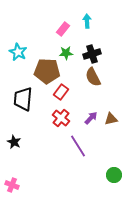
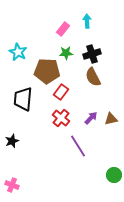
black star: moved 2 px left, 1 px up; rotated 24 degrees clockwise
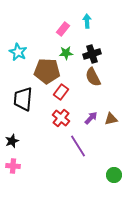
pink cross: moved 1 px right, 19 px up; rotated 16 degrees counterclockwise
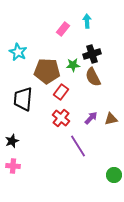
green star: moved 7 px right, 12 px down
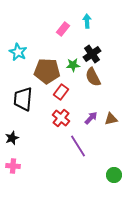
black cross: rotated 18 degrees counterclockwise
black star: moved 3 px up
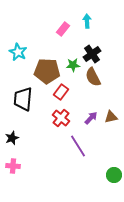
brown triangle: moved 2 px up
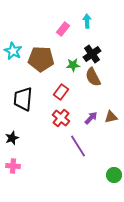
cyan star: moved 5 px left, 1 px up
brown pentagon: moved 6 px left, 12 px up
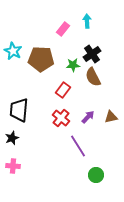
red rectangle: moved 2 px right, 2 px up
black trapezoid: moved 4 px left, 11 px down
purple arrow: moved 3 px left, 1 px up
green circle: moved 18 px left
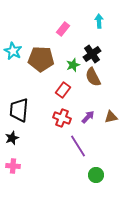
cyan arrow: moved 12 px right
green star: rotated 16 degrees counterclockwise
red cross: moved 1 px right; rotated 18 degrees counterclockwise
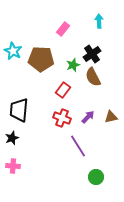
green circle: moved 2 px down
